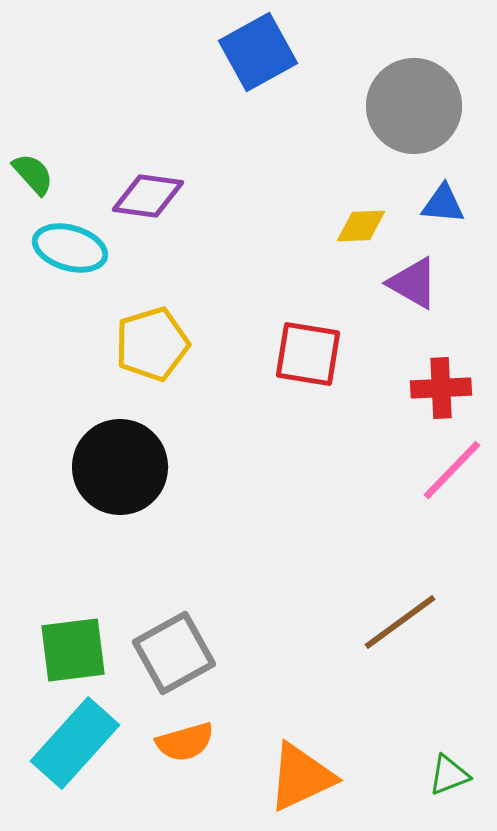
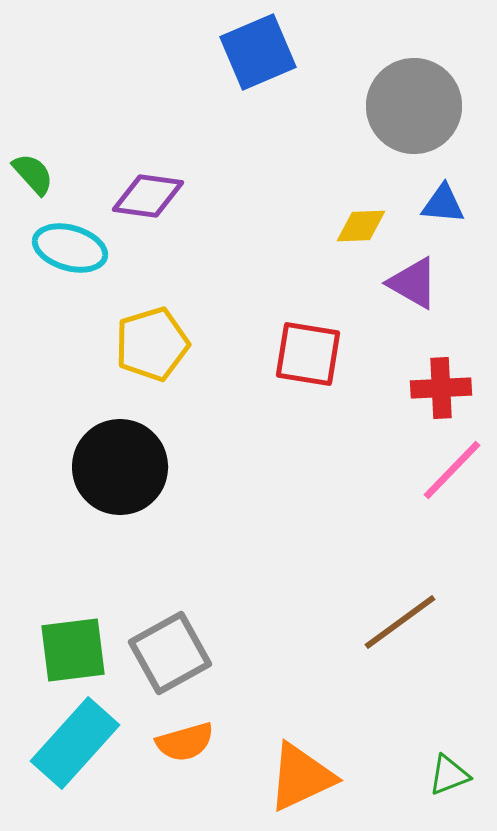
blue square: rotated 6 degrees clockwise
gray square: moved 4 px left
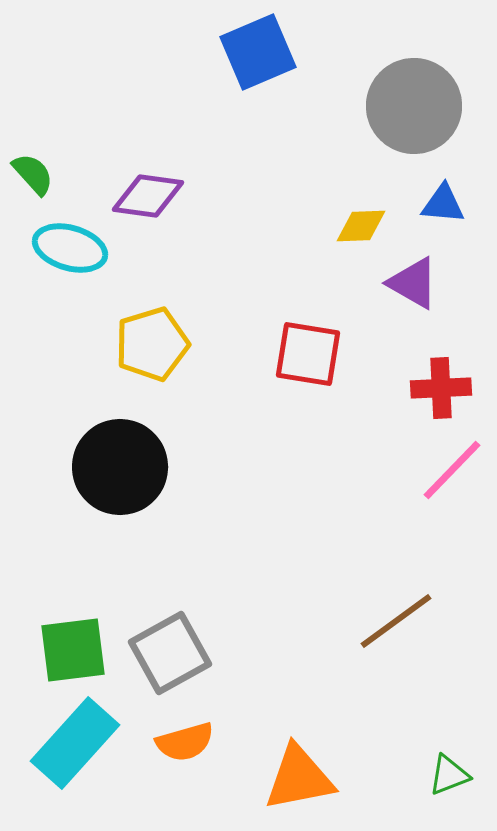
brown line: moved 4 px left, 1 px up
orange triangle: moved 2 px left, 1 px down; rotated 14 degrees clockwise
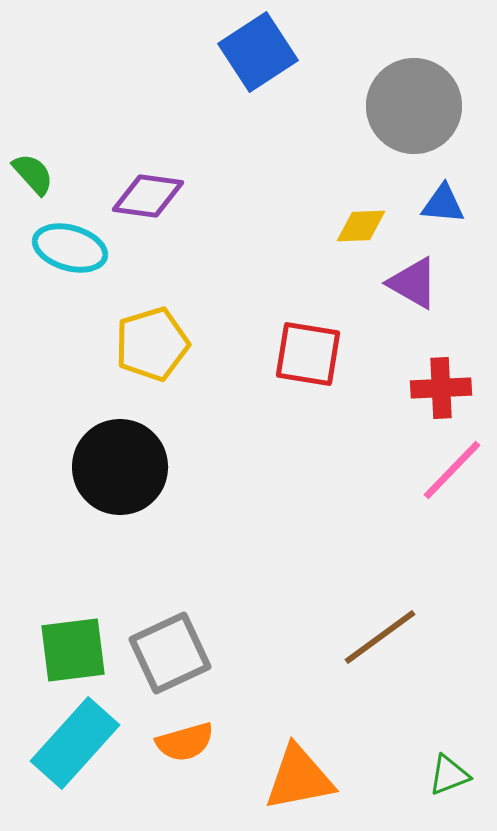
blue square: rotated 10 degrees counterclockwise
brown line: moved 16 px left, 16 px down
gray square: rotated 4 degrees clockwise
